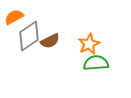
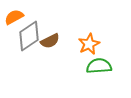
green semicircle: moved 3 px right, 3 px down
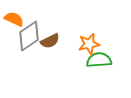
orange semicircle: moved 2 px down; rotated 54 degrees clockwise
orange star: rotated 15 degrees clockwise
green semicircle: moved 6 px up
